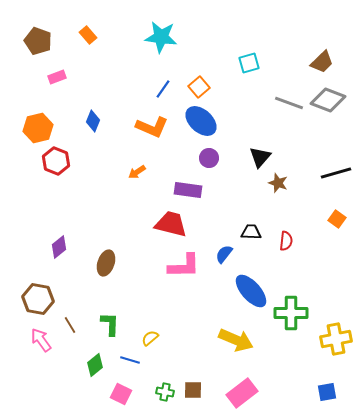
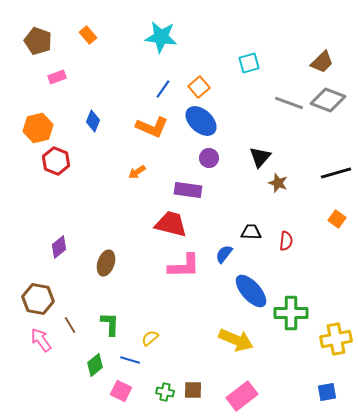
pink rectangle at (242, 393): moved 3 px down
pink square at (121, 394): moved 3 px up
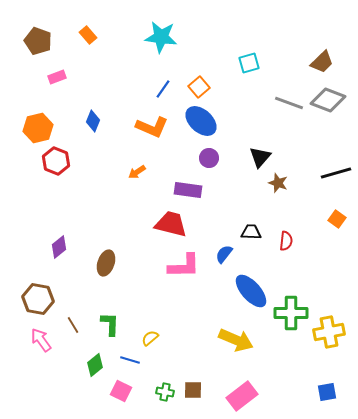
brown line at (70, 325): moved 3 px right
yellow cross at (336, 339): moved 7 px left, 7 px up
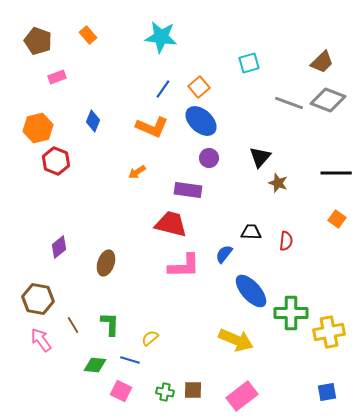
black line at (336, 173): rotated 16 degrees clockwise
green diamond at (95, 365): rotated 45 degrees clockwise
